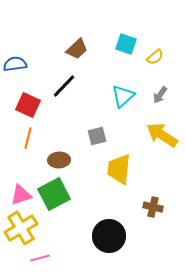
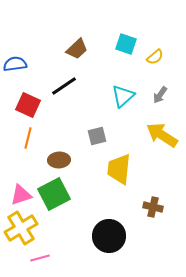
black line: rotated 12 degrees clockwise
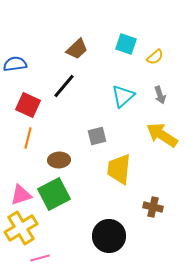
black line: rotated 16 degrees counterclockwise
gray arrow: rotated 54 degrees counterclockwise
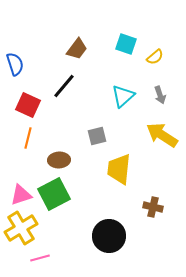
brown trapezoid: rotated 10 degrees counterclockwise
blue semicircle: rotated 80 degrees clockwise
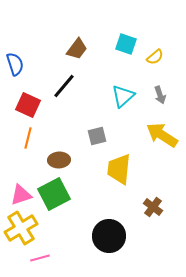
brown cross: rotated 24 degrees clockwise
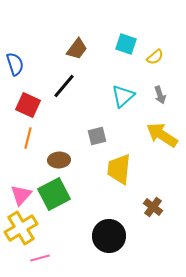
pink triangle: rotated 30 degrees counterclockwise
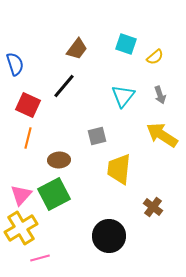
cyan triangle: rotated 10 degrees counterclockwise
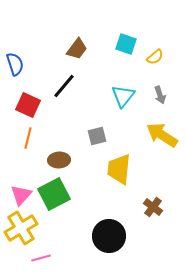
pink line: moved 1 px right
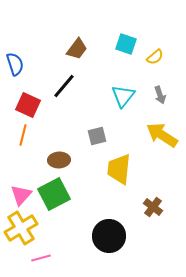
orange line: moved 5 px left, 3 px up
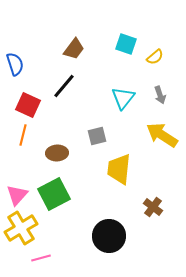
brown trapezoid: moved 3 px left
cyan triangle: moved 2 px down
brown ellipse: moved 2 px left, 7 px up
pink triangle: moved 4 px left
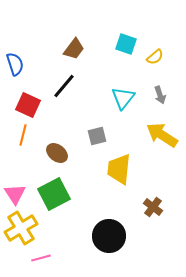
brown ellipse: rotated 40 degrees clockwise
pink triangle: moved 2 px left, 1 px up; rotated 15 degrees counterclockwise
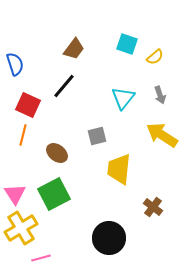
cyan square: moved 1 px right
black circle: moved 2 px down
